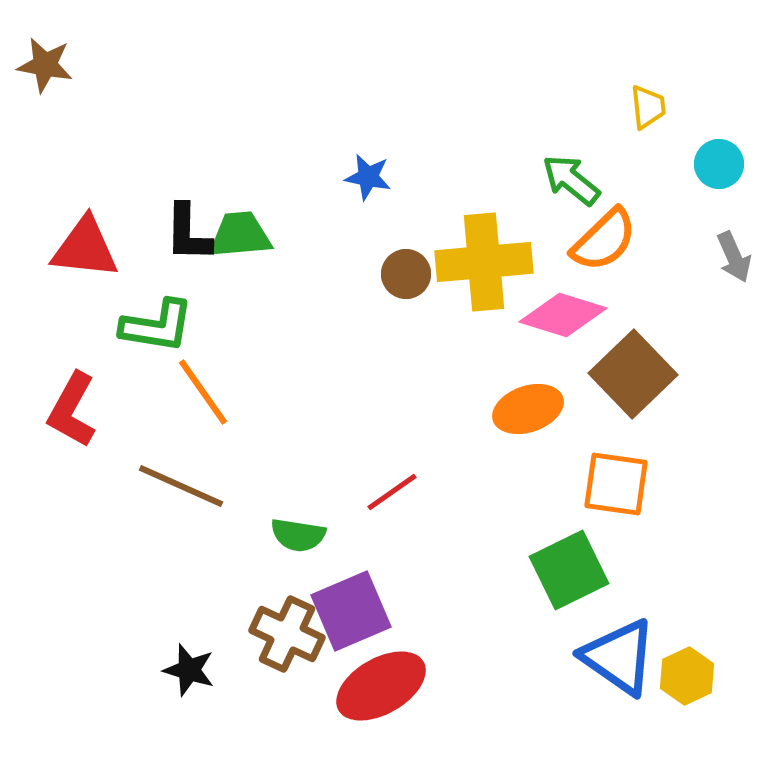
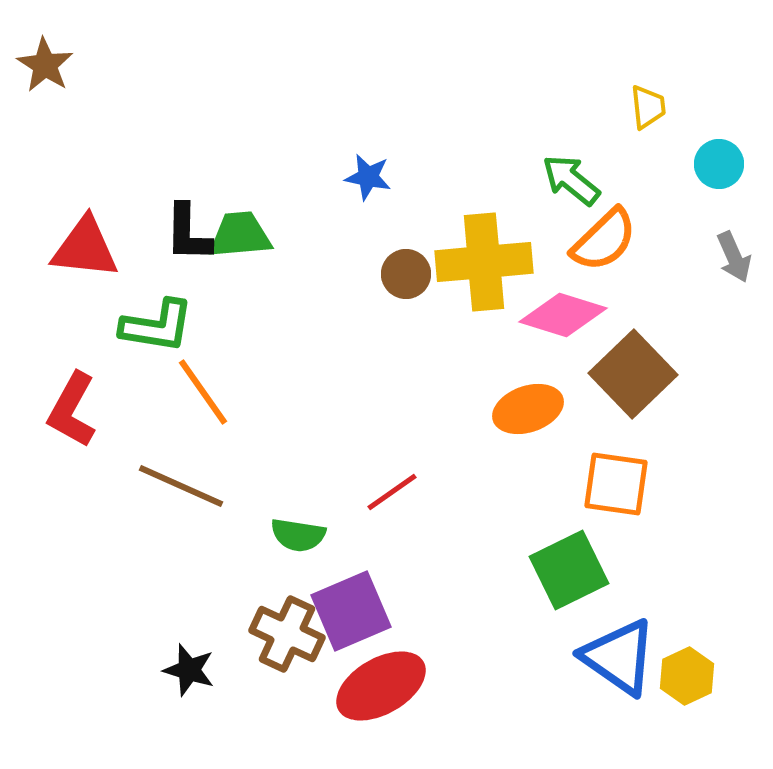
brown star: rotated 22 degrees clockwise
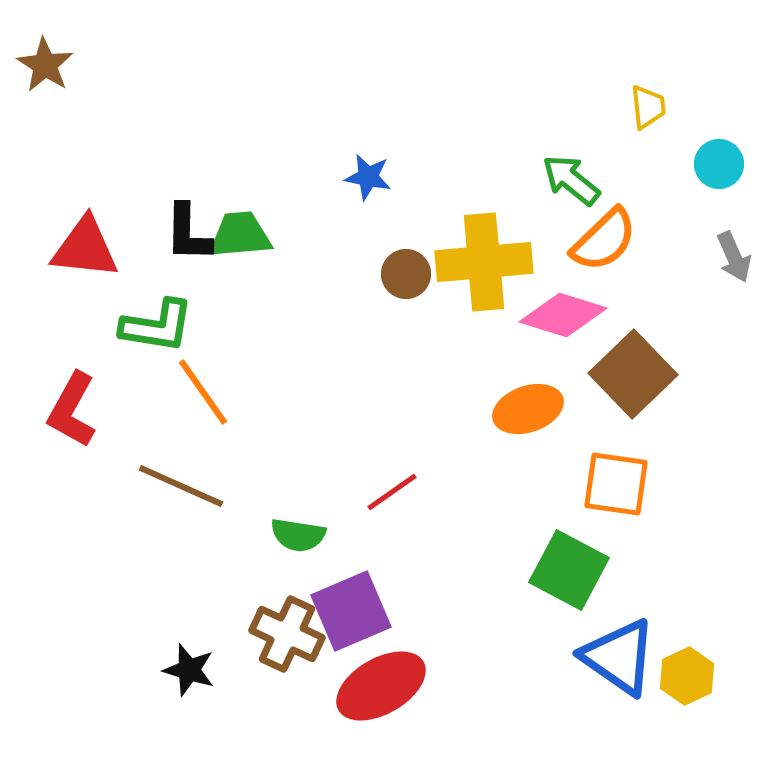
green square: rotated 36 degrees counterclockwise
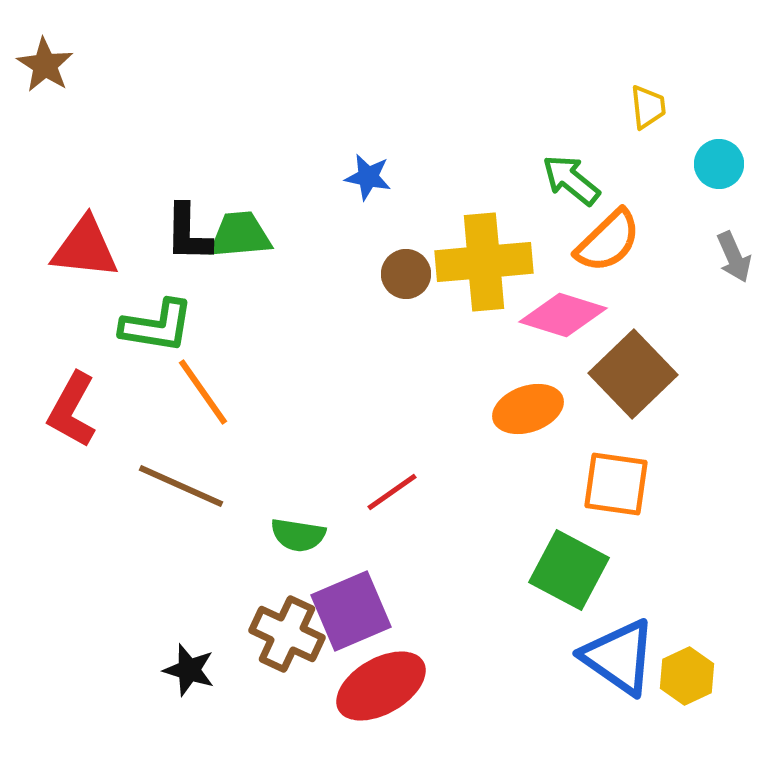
orange semicircle: moved 4 px right, 1 px down
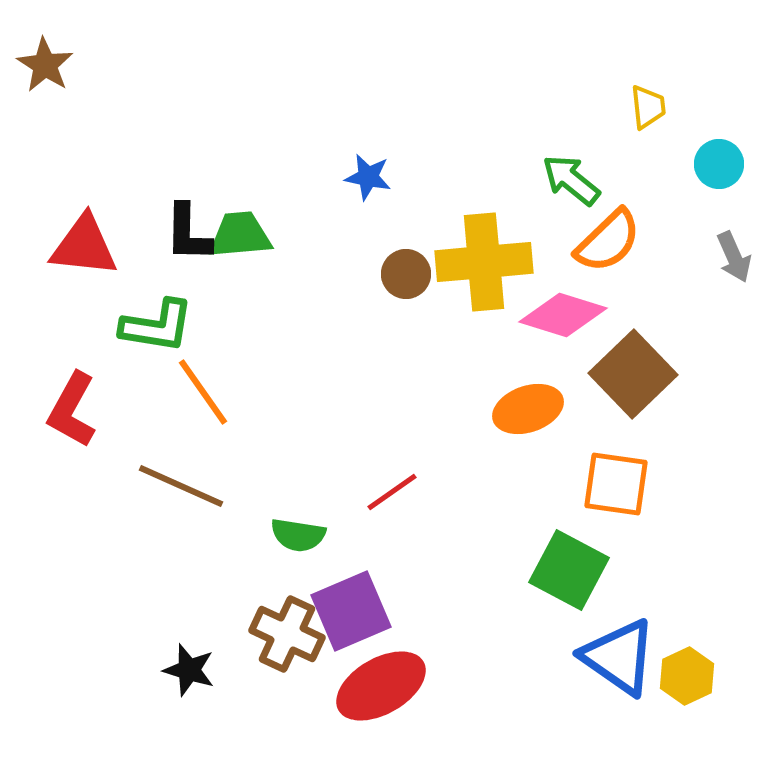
red triangle: moved 1 px left, 2 px up
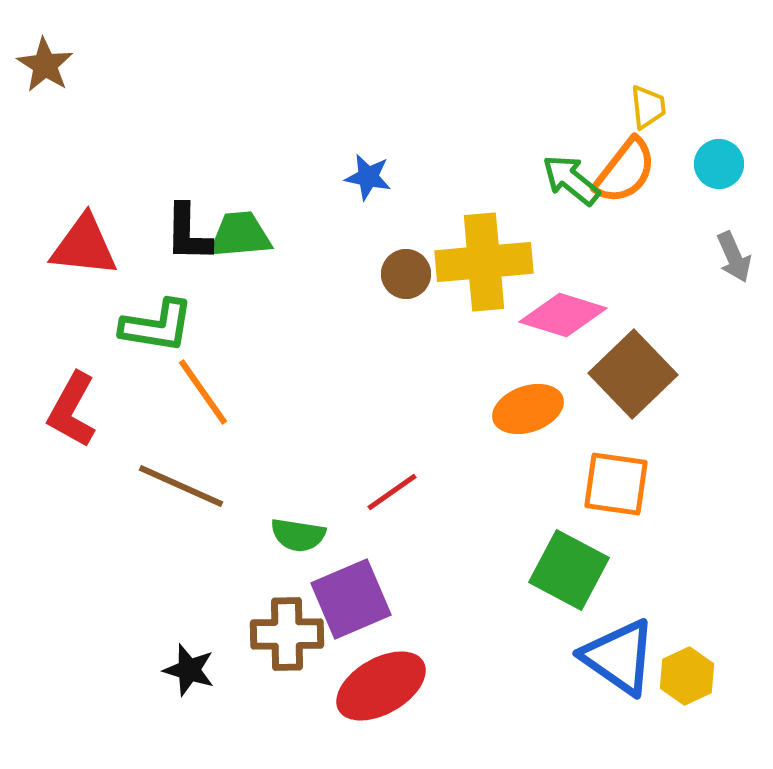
orange semicircle: moved 17 px right, 70 px up; rotated 8 degrees counterclockwise
purple square: moved 12 px up
brown cross: rotated 26 degrees counterclockwise
